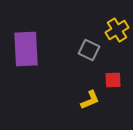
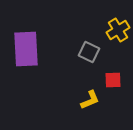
yellow cross: moved 1 px right
gray square: moved 2 px down
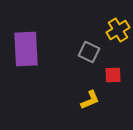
red square: moved 5 px up
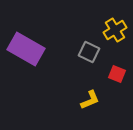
yellow cross: moved 3 px left
purple rectangle: rotated 57 degrees counterclockwise
red square: moved 4 px right, 1 px up; rotated 24 degrees clockwise
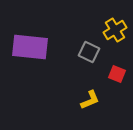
purple rectangle: moved 4 px right, 2 px up; rotated 24 degrees counterclockwise
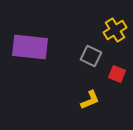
gray square: moved 2 px right, 4 px down
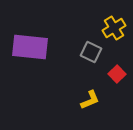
yellow cross: moved 1 px left, 2 px up
gray square: moved 4 px up
red square: rotated 24 degrees clockwise
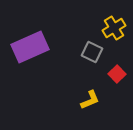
purple rectangle: rotated 30 degrees counterclockwise
gray square: moved 1 px right
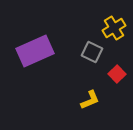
purple rectangle: moved 5 px right, 4 px down
